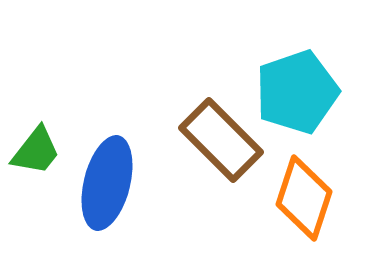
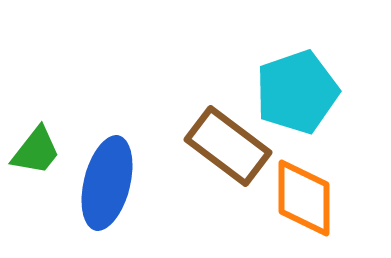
brown rectangle: moved 7 px right, 6 px down; rotated 8 degrees counterclockwise
orange diamond: rotated 18 degrees counterclockwise
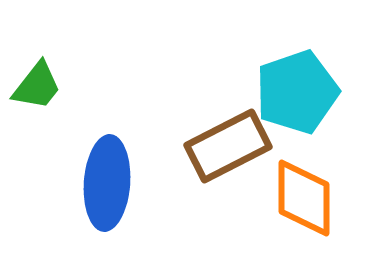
brown rectangle: rotated 64 degrees counterclockwise
green trapezoid: moved 1 px right, 65 px up
blue ellipse: rotated 10 degrees counterclockwise
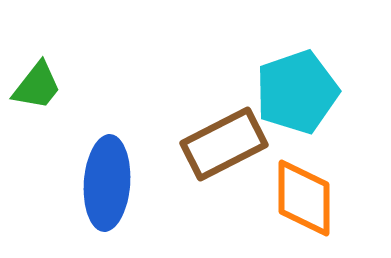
brown rectangle: moved 4 px left, 2 px up
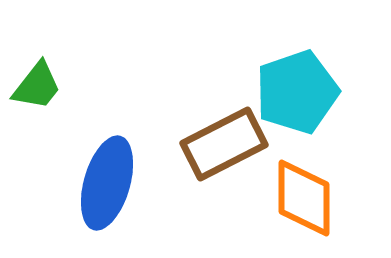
blue ellipse: rotated 12 degrees clockwise
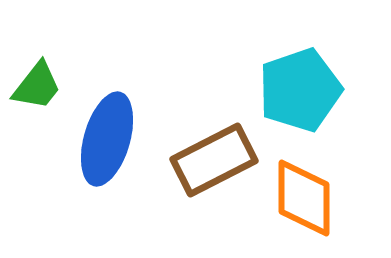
cyan pentagon: moved 3 px right, 2 px up
brown rectangle: moved 10 px left, 16 px down
blue ellipse: moved 44 px up
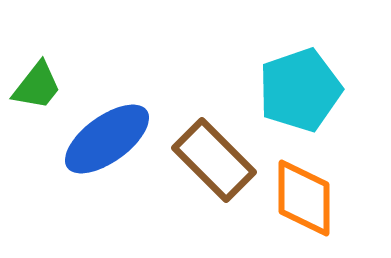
blue ellipse: rotated 38 degrees clockwise
brown rectangle: rotated 72 degrees clockwise
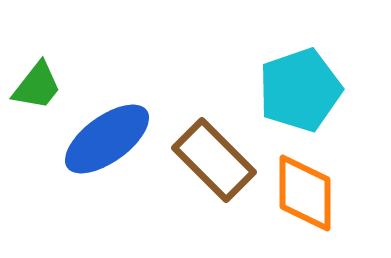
orange diamond: moved 1 px right, 5 px up
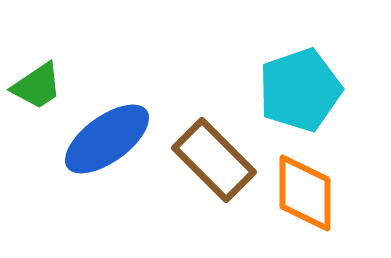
green trapezoid: rotated 18 degrees clockwise
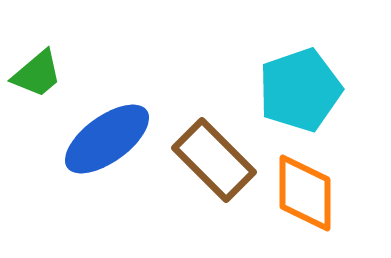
green trapezoid: moved 12 px up; rotated 6 degrees counterclockwise
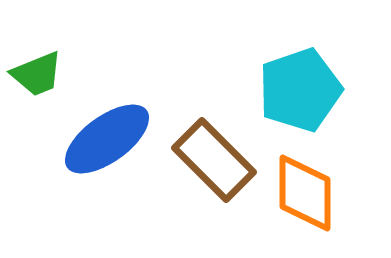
green trapezoid: rotated 18 degrees clockwise
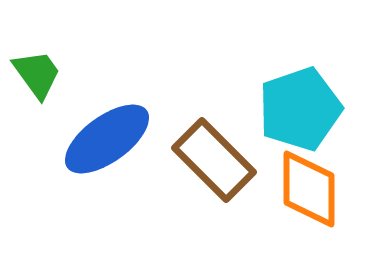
green trapezoid: rotated 104 degrees counterclockwise
cyan pentagon: moved 19 px down
orange diamond: moved 4 px right, 4 px up
